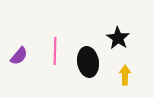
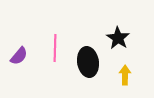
pink line: moved 3 px up
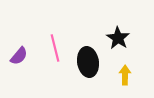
pink line: rotated 16 degrees counterclockwise
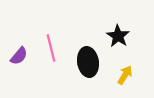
black star: moved 2 px up
pink line: moved 4 px left
yellow arrow: rotated 30 degrees clockwise
